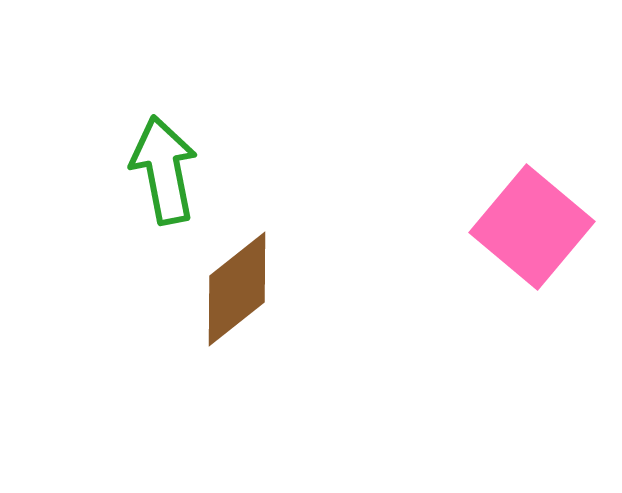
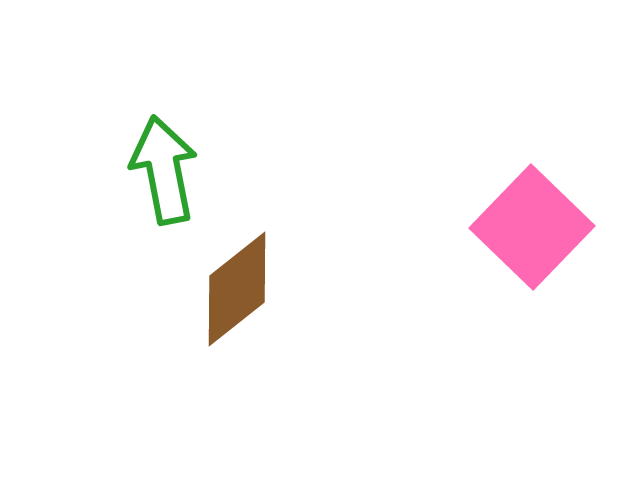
pink square: rotated 4 degrees clockwise
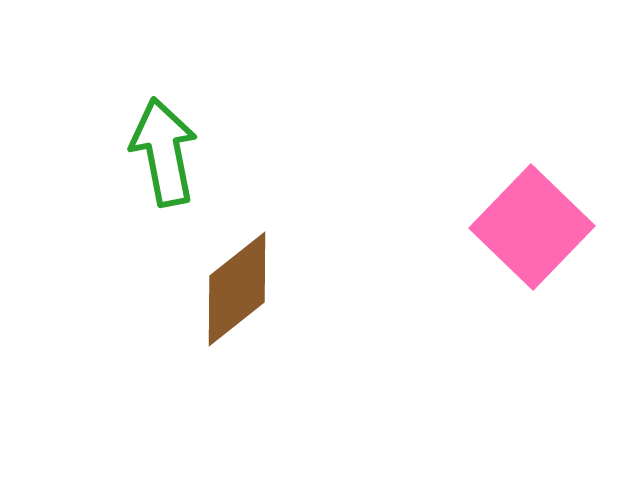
green arrow: moved 18 px up
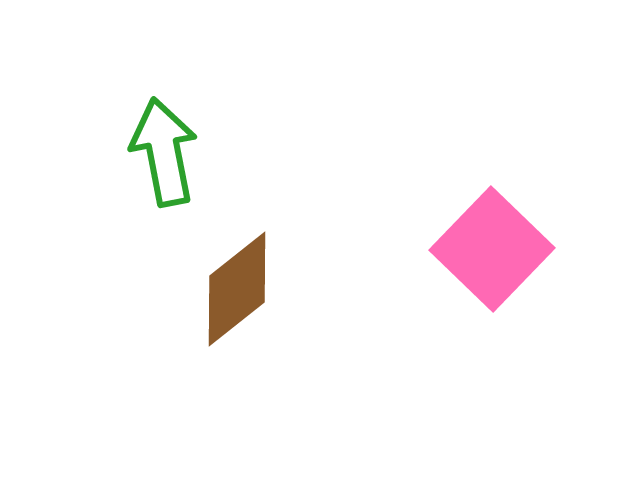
pink square: moved 40 px left, 22 px down
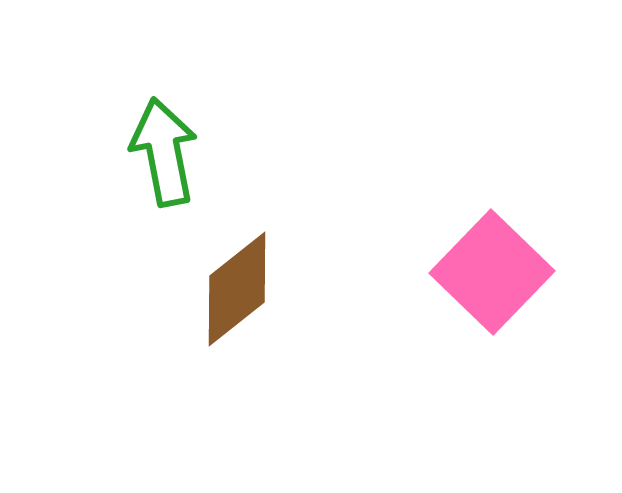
pink square: moved 23 px down
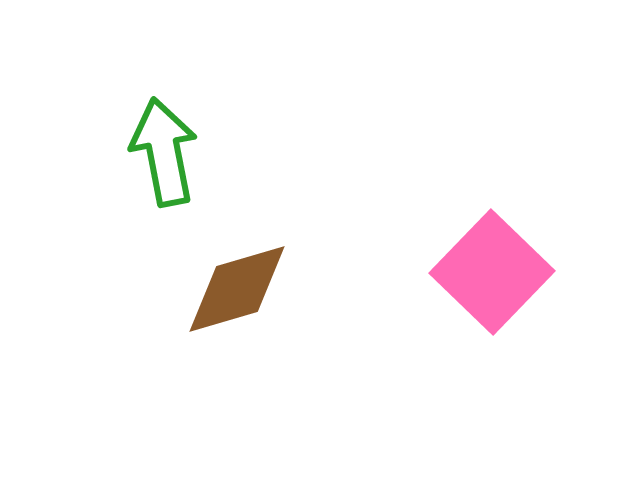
brown diamond: rotated 22 degrees clockwise
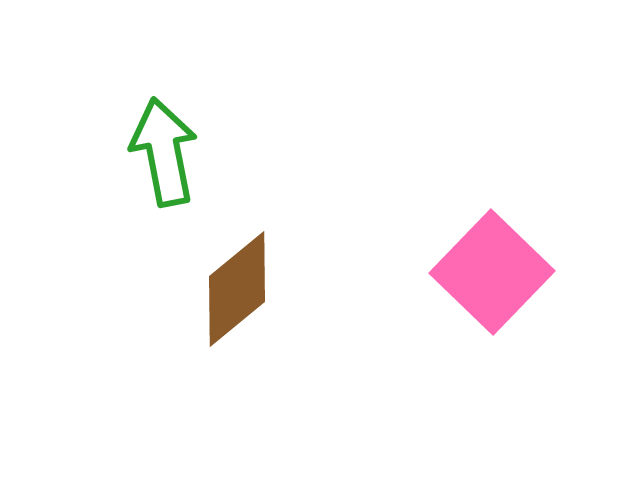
brown diamond: rotated 23 degrees counterclockwise
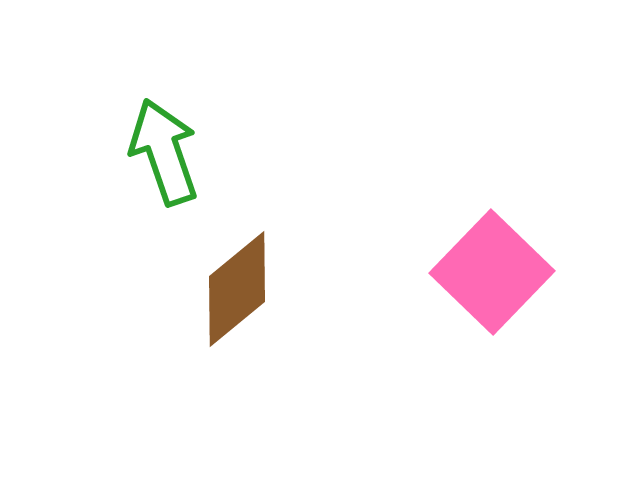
green arrow: rotated 8 degrees counterclockwise
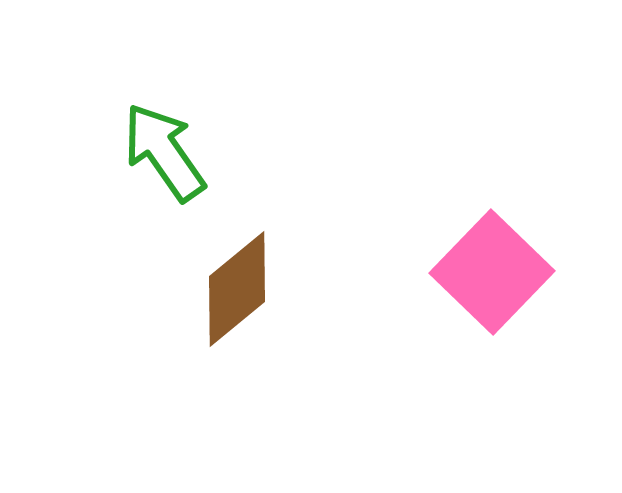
green arrow: rotated 16 degrees counterclockwise
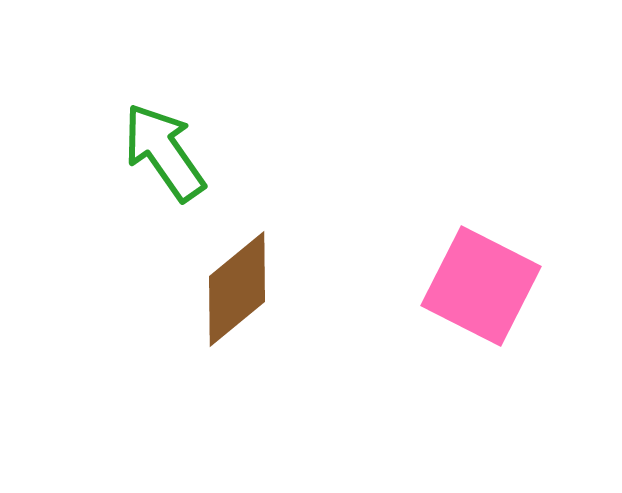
pink square: moved 11 px left, 14 px down; rotated 17 degrees counterclockwise
